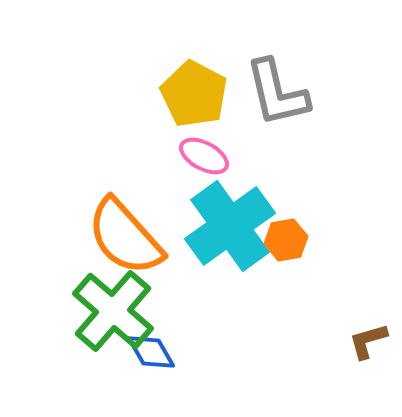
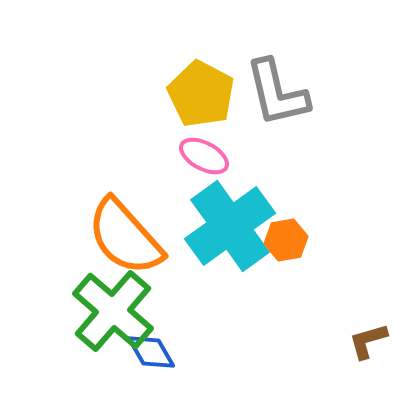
yellow pentagon: moved 7 px right
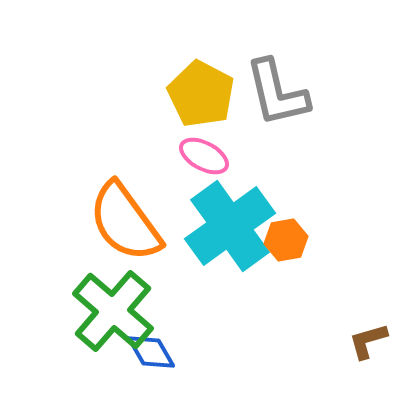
orange semicircle: moved 15 px up; rotated 6 degrees clockwise
